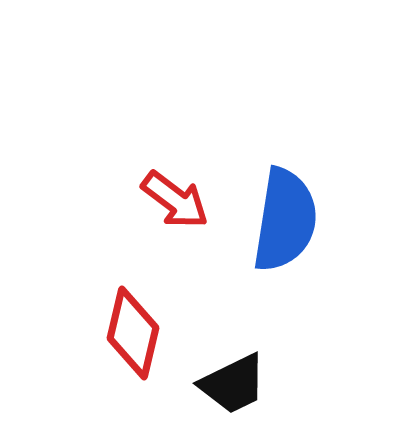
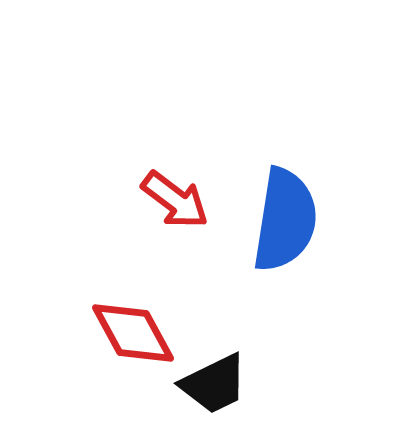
red diamond: rotated 42 degrees counterclockwise
black trapezoid: moved 19 px left
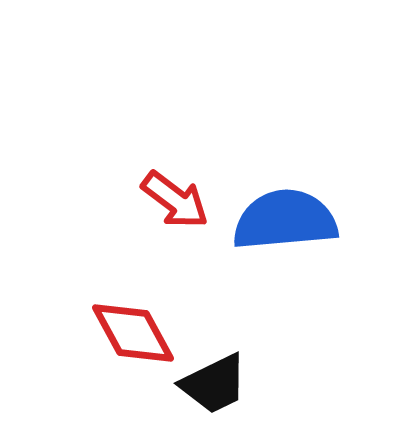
blue semicircle: rotated 104 degrees counterclockwise
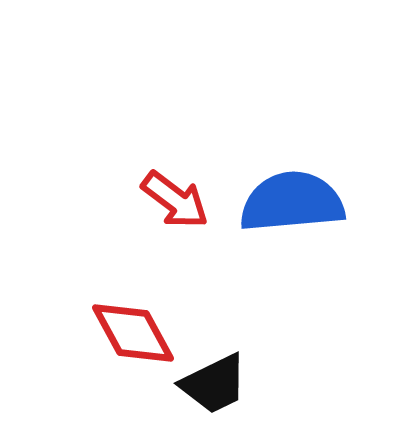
blue semicircle: moved 7 px right, 18 px up
